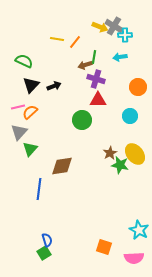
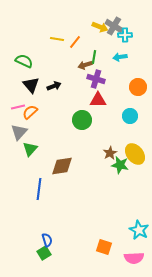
black triangle: rotated 24 degrees counterclockwise
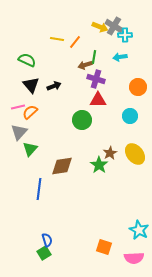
green semicircle: moved 3 px right, 1 px up
green star: moved 21 px left; rotated 24 degrees clockwise
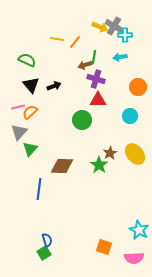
brown diamond: rotated 10 degrees clockwise
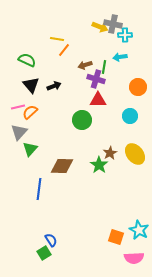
gray cross: moved 1 px left, 2 px up; rotated 18 degrees counterclockwise
orange line: moved 11 px left, 8 px down
green line: moved 10 px right, 10 px down
blue semicircle: moved 4 px right; rotated 16 degrees counterclockwise
orange square: moved 12 px right, 10 px up
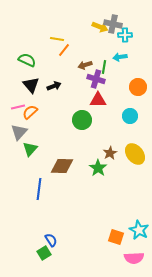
green star: moved 1 px left, 3 px down
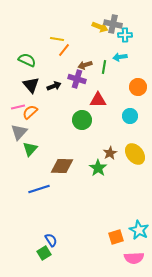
purple cross: moved 19 px left
blue line: rotated 65 degrees clockwise
orange square: rotated 35 degrees counterclockwise
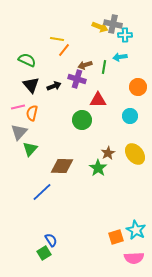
orange semicircle: moved 2 px right, 1 px down; rotated 35 degrees counterclockwise
brown star: moved 2 px left
blue line: moved 3 px right, 3 px down; rotated 25 degrees counterclockwise
cyan star: moved 3 px left
